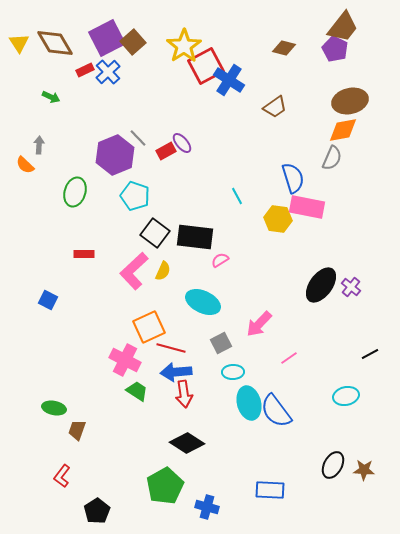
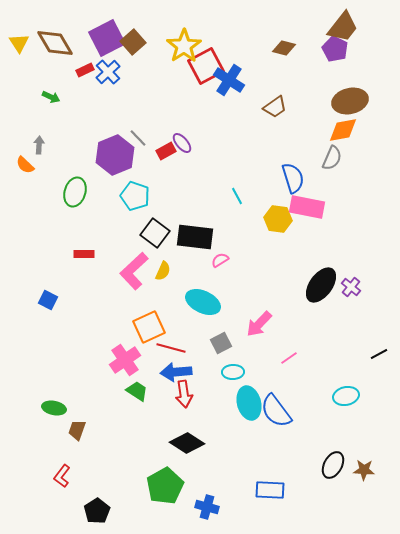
black line at (370, 354): moved 9 px right
pink cross at (125, 360): rotated 28 degrees clockwise
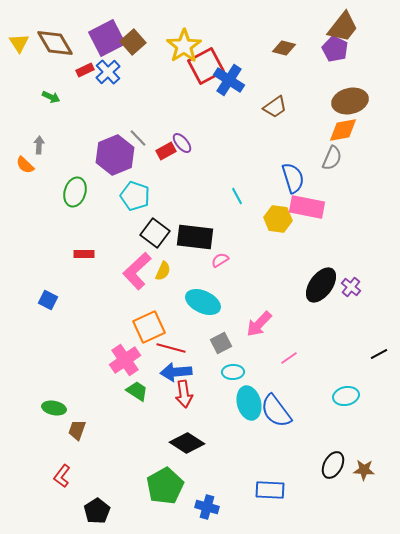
pink L-shape at (134, 271): moved 3 px right
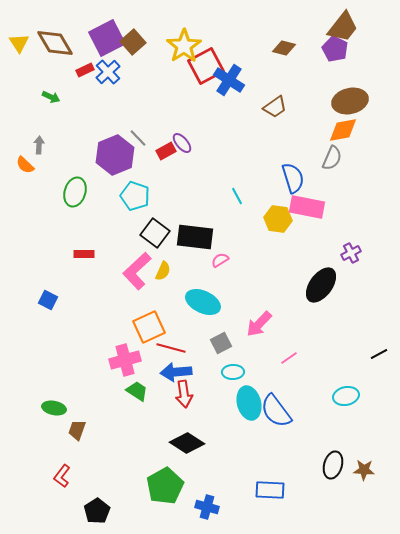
purple cross at (351, 287): moved 34 px up; rotated 24 degrees clockwise
pink cross at (125, 360): rotated 20 degrees clockwise
black ellipse at (333, 465): rotated 12 degrees counterclockwise
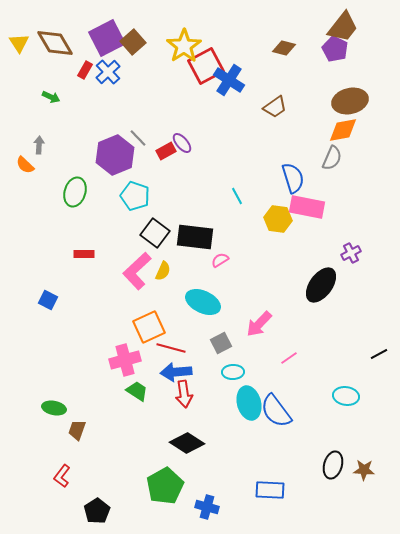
red rectangle at (85, 70): rotated 36 degrees counterclockwise
cyan ellipse at (346, 396): rotated 20 degrees clockwise
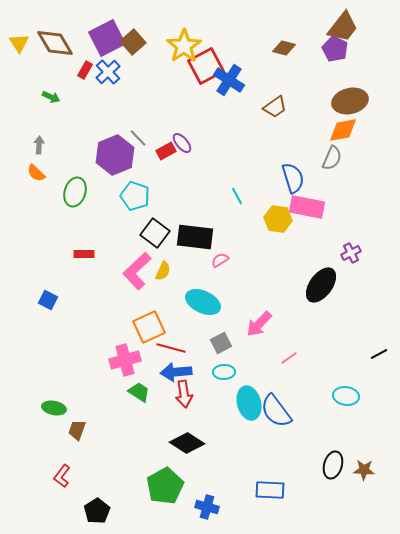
orange semicircle at (25, 165): moved 11 px right, 8 px down
cyan ellipse at (233, 372): moved 9 px left
green trapezoid at (137, 391): moved 2 px right, 1 px down
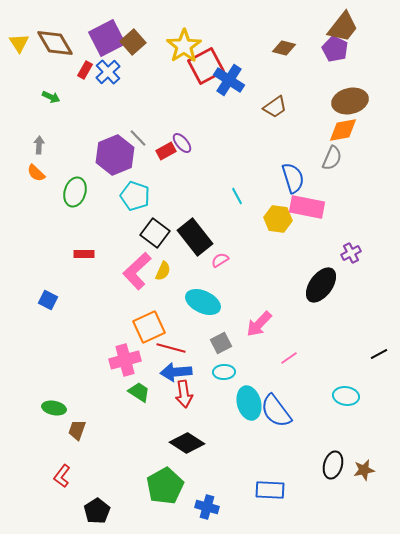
black rectangle at (195, 237): rotated 45 degrees clockwise
brown star at (364, 470): rotated 15 degrees counterclockwise
